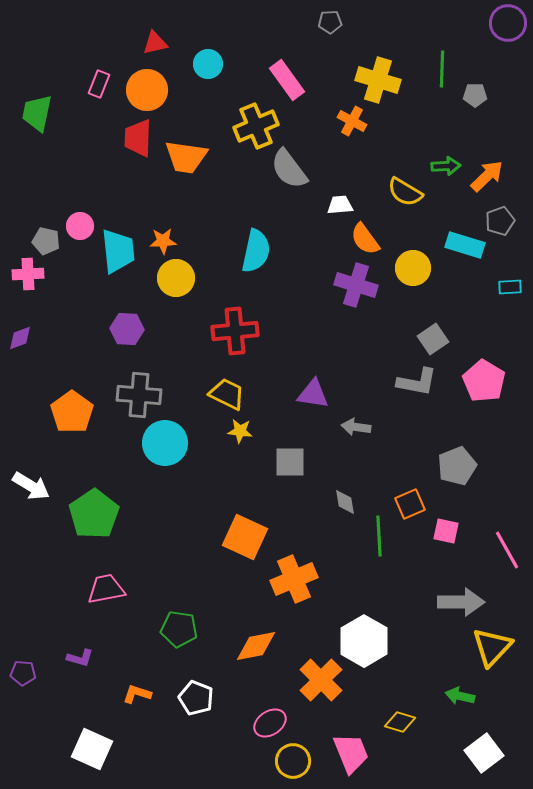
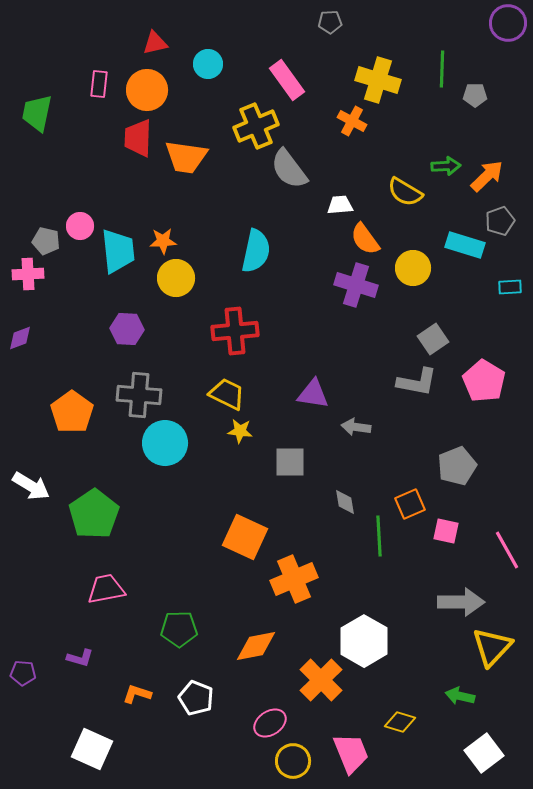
pink rectangle at (99, 84): rotated 16 degrees counterclockwise
green pentagon at (179, 629): rotated 9 degrees counterclockwise
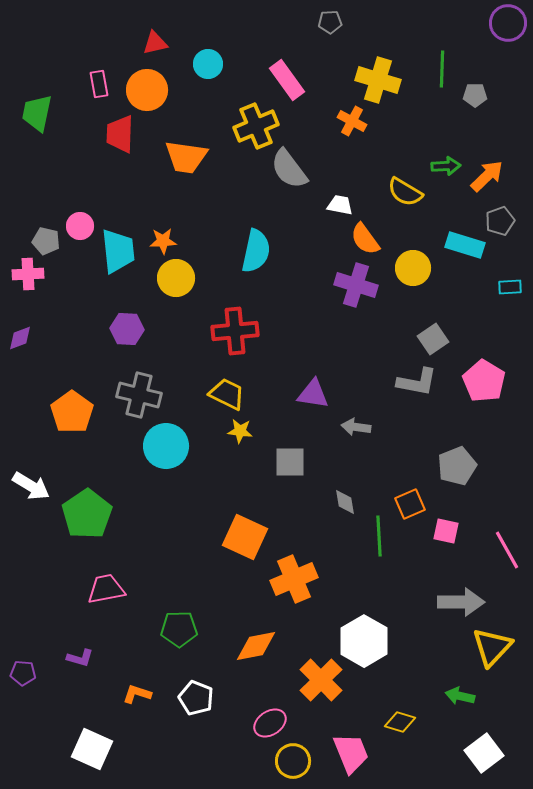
pink rectangle at (99, 84): rotated 16 degrees counterclockwise
red trapezoid at (138, 138): moved 18 px left, 4 px up
white trapezoid at (340, 205): rotated 16 degrees clockwise
gray cross at (139, 395): rotated 9 degrees clockwise
cyan circle at (165, 443): moved 1 px right, 3 px down
green pentagon at (94, 514): moved 7 px left
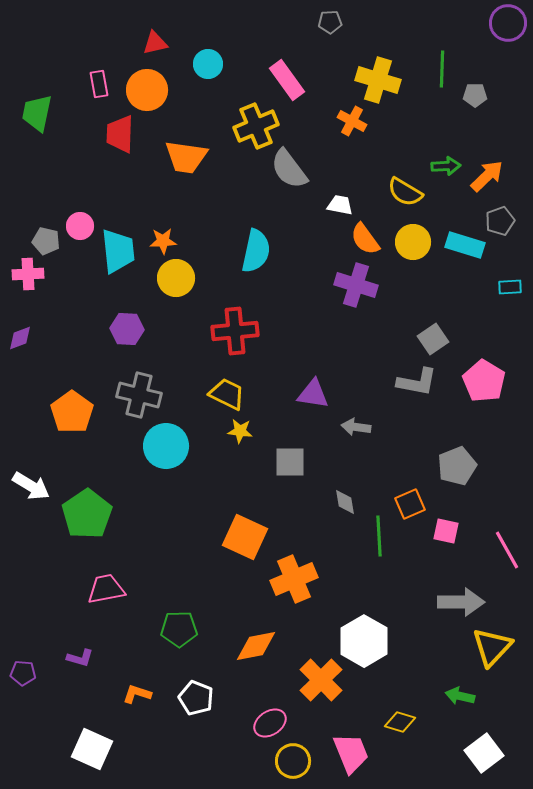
yellow circle at (413, 268): moved 26 px up
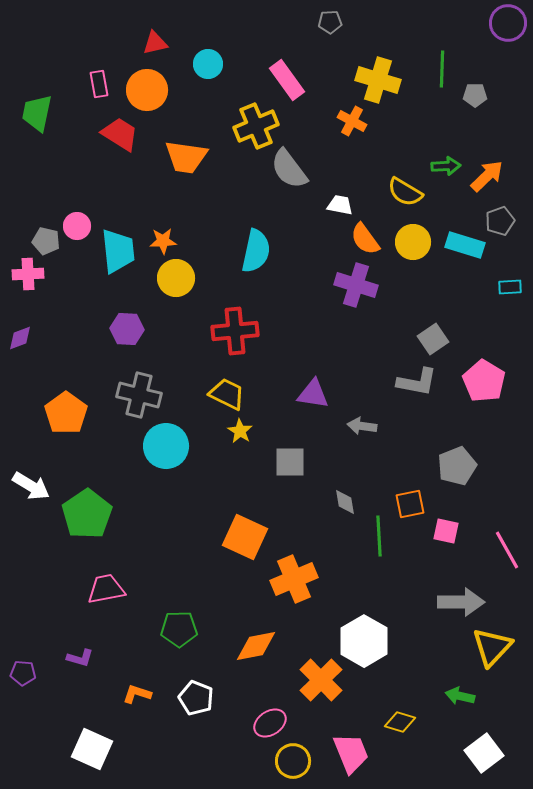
red trapezoid at (120, 134): rotated 120 degrees clockwise
pink circle at (80, 226): moved 3 px left
orange pentagon at (72, 412): moved 6 px left, 1 px down
gray arrow at (356, 427): moved 6 px right, 1 px up
yellow star at (240, 431): rotated 25 degrees clockwise
orange square at (410, 504): rotated 12 degrees clockwise
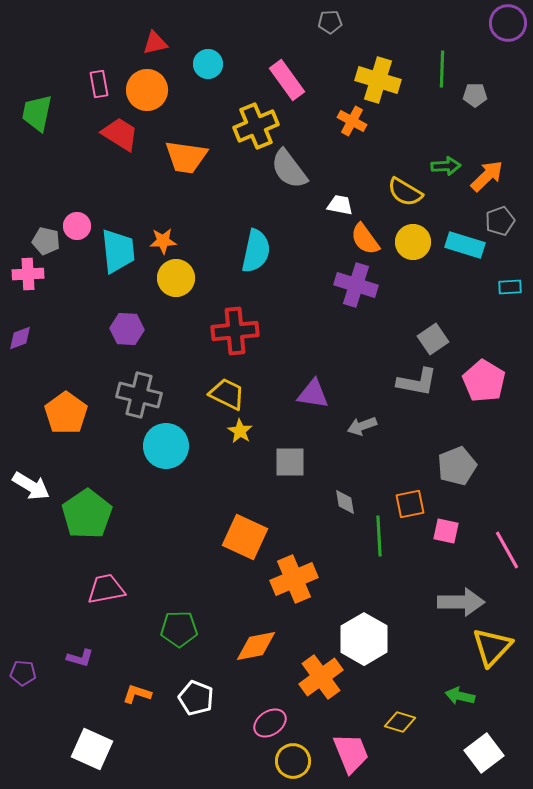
gray arrow at (362, 426): rotated 28 degrees counterclockwise
white hexagon at (364, 641): moved 2 px up
orange cross at (321, 680): moved 3 px up; rotated 9 degrees clockwise
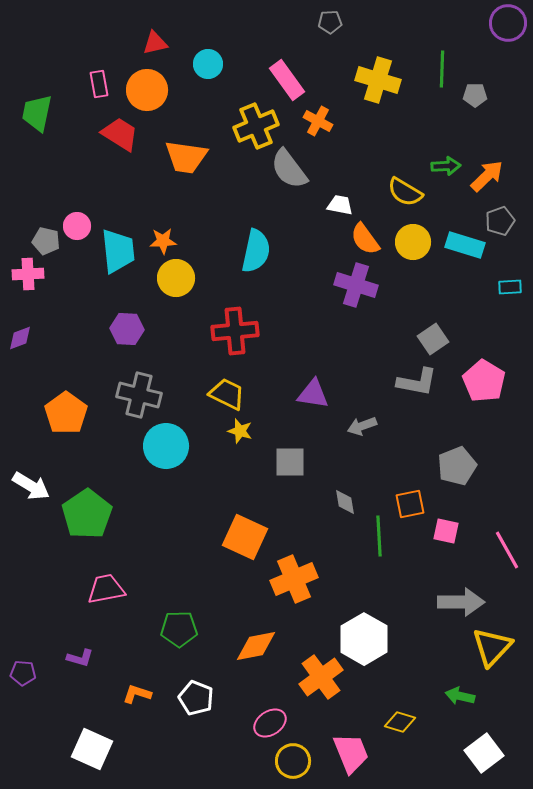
orange cross at (352, 121): moved 34 px left
yellow star at (240, 431): rotated 15 degrees counterclockwise
